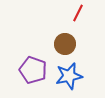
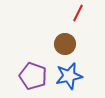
purple pentagon: moved 6 px down
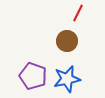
brown circle: moved 2 px right, 3 px up
blue star: moved 2 px left, 3 px down
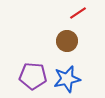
red line: rotated 30 degrees clockwise
purple pentagon: rotated 16 degrees counterclockwise
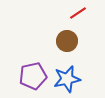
purple pentagon: rotated 16 degrees counterclockwise
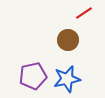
red line: moved 6 px right
brown circle: moved 1 px right, 1 px up
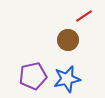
red line: moved 3 px down
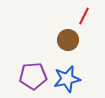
red line: rotated 30 degrees counterclockwise
purple pentagon: rotated 8 degrees clockwise
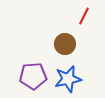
brown circle: moved 3 px left, 4 px down
blue star: moved 1 px right
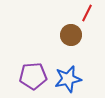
red line: moved 3 px right, 3 px up
brown circle: moved 6 px right, 9 px up
